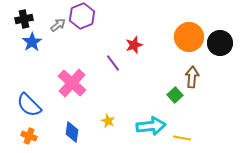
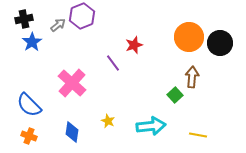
yellow line: moved 16 px right, 3 px up
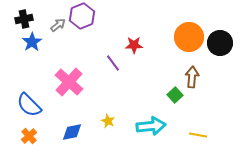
red star: rotated 18 degrees clockwise
pink cross: moved 3 px left, 1 px up
blue diamond: rotated 70 degrees clockwise
orange cross: rotated 28 degrees clockwise
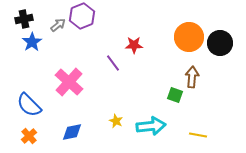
green square: rotated 28 degrees counterclockwise
yellow star: moved 8 px right
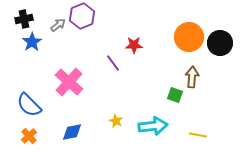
cyan arrow: moved 2 px right
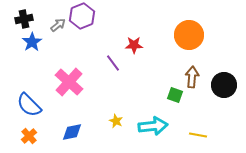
orange circle: moved 2 px up
black circle: moved 4 px right, 42 px down
